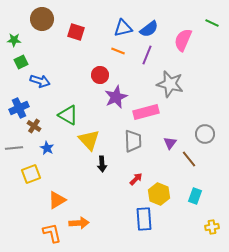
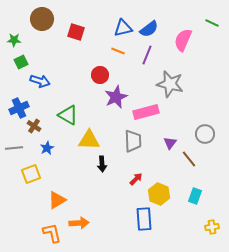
yellow triangle: rotated 45 degrees counterclockwise
blue star: rotated 16 degrees clockwise
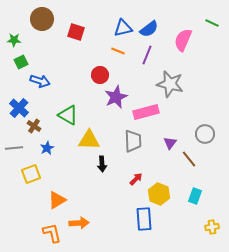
blue cross: rotated 24 degrees counterclockwise
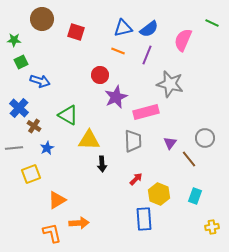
gray circle: moved 4 px down
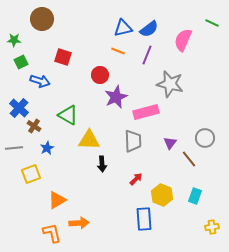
red square: moved 13 px left, 25 px down
yellow hexagon: moved 3 px right, 1 px down
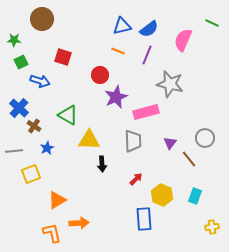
blue triangle: moved 1 px left, 2 px up
gray line: moved 3 px down
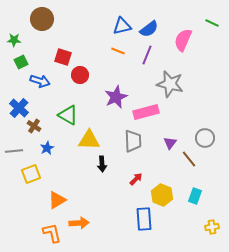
red circle: moved 20 px left
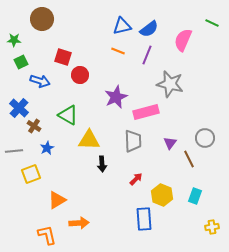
brown line: rotated 12 degrees clockwise
orange L-shape: moved 5 px left, 2 px down
